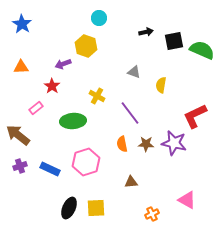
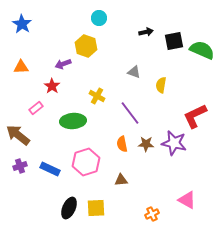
brown triangle: moved 10 px left, 2 px up
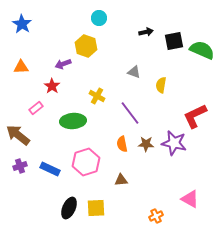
pink triangle: moved 3 px right, 1 px up
orange cross: moved 4 px right, 2 px down
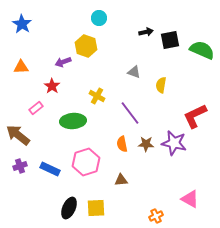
black square: moved 4 px left, 1 px up
purple arrow: moved 2 px up
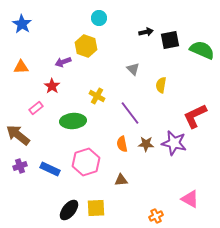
gray triangle: moved 1 px left, 3 px up; rotated 24 degrees clockwise
black ellipse: moved 2 px down; rotated 15 degrees clockwise
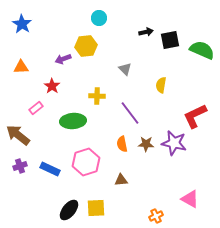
yellow hexagon: rotated 25 degrees counterclockwise
purple arrow: moved 3 px up
gray triangle: moved 8 px left
yellow cross: rotated 28 degrees counterclockwise
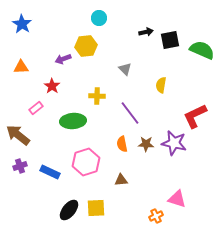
blue rectangle: moved 3 px down
pink triangle: moved 13 px left; rotated 12 degrees counterclockwise
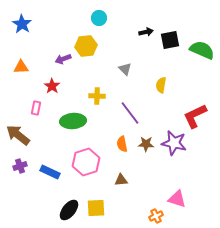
pink rectangle: rotated 40 degrees counterclockwise
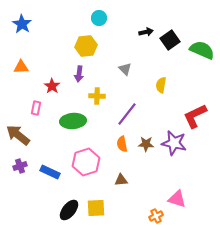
black square: rotated 24 degrees counterclockwise
purple arrow: moved 16 px right, 15 px down; rotated 63 degrees counterclockwise
purple line: moved 3 px left, 1 px down; rotated 75 degrees clockwise
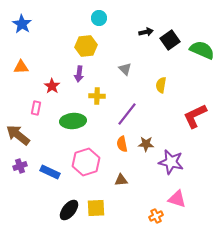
purple star: moved 3 px left, 19 px down
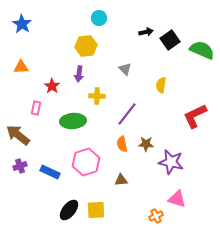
yellow square: moved 2 px down
